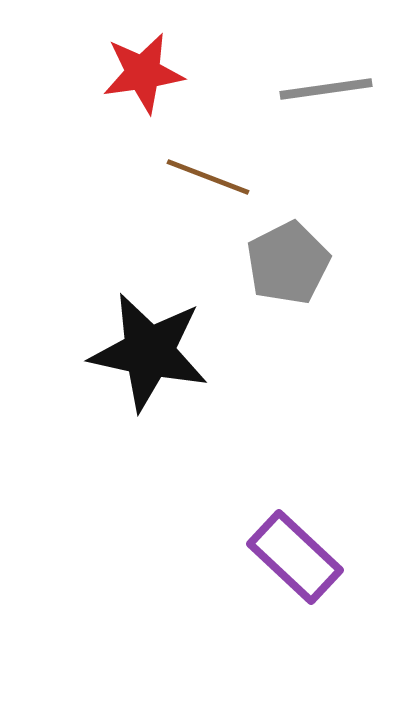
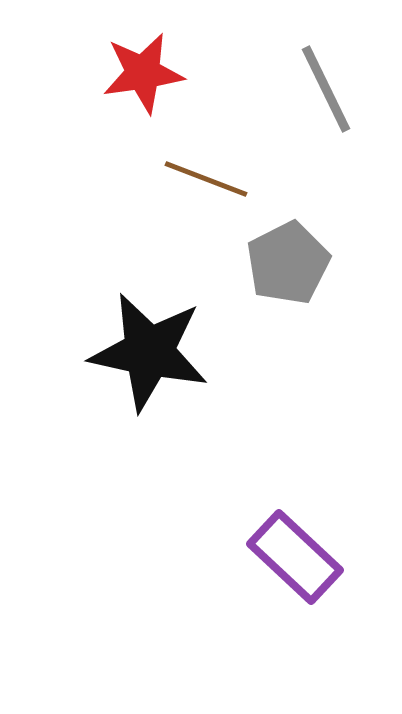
gray line: rotated 72 degrees clockwise
brown line: moved 2 px left, 2 px down
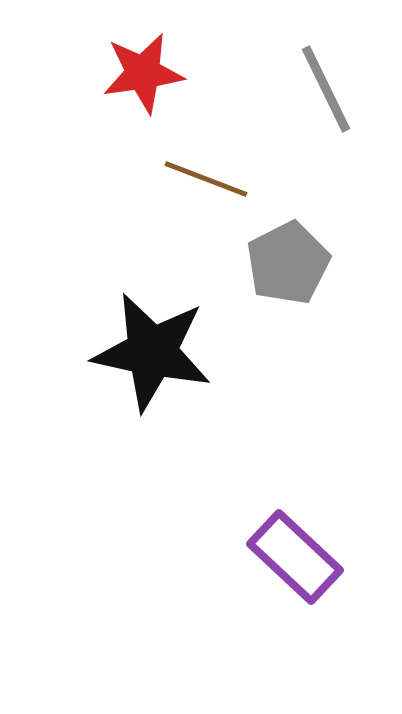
black star: moved 3 px right
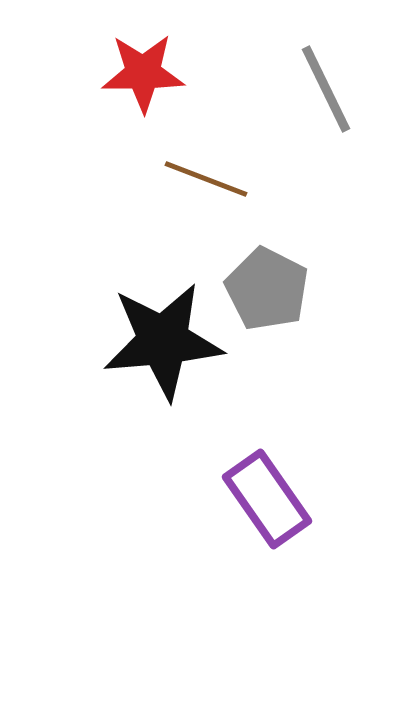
red star: rotated 8 degrees clockwise
gray pentagon: moved 21 px left, 26 px down; rotated 18 degrees counterclockwise
black star: moved 11 px right, 11 px up; rotated 17 degrees counterclockwise
purple rectangle: moved 28 px left, 58 px up; rotated 12 degrees clockwise
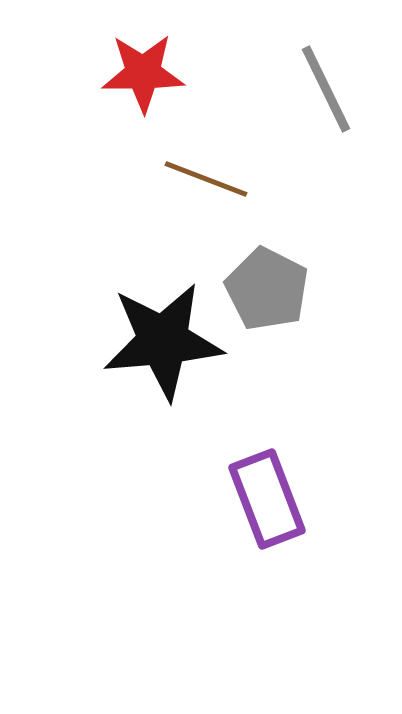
purple rectangle: rotated 14 degrees clockwise
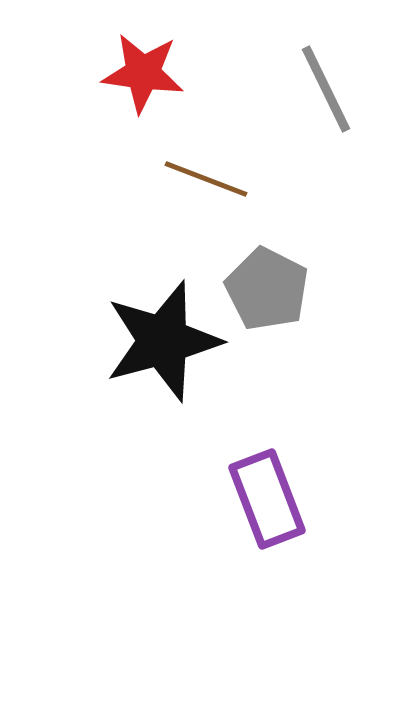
red star: rotated 8 degrees clockwise
black star: rotated 10 degrees counterclockwise
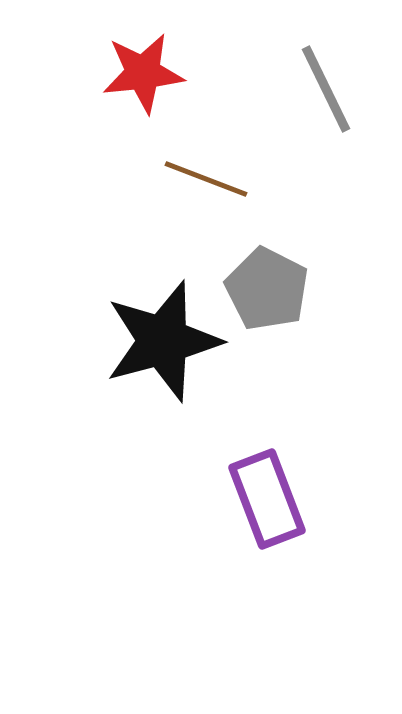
red star: rotated 14 degrees counterclockwise
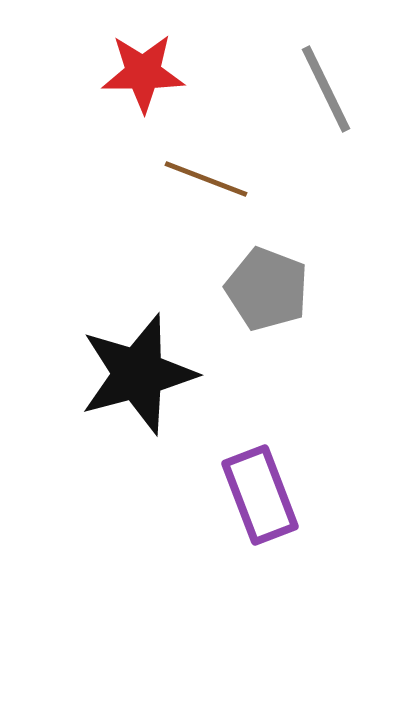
red star: rotated 6 degrees clockwise
gray pentagon: rotated 6 degrees counterclockwise
black star: moved 25 px left, 33 px down
purple rectangle: moved 7 px left, 4 px up
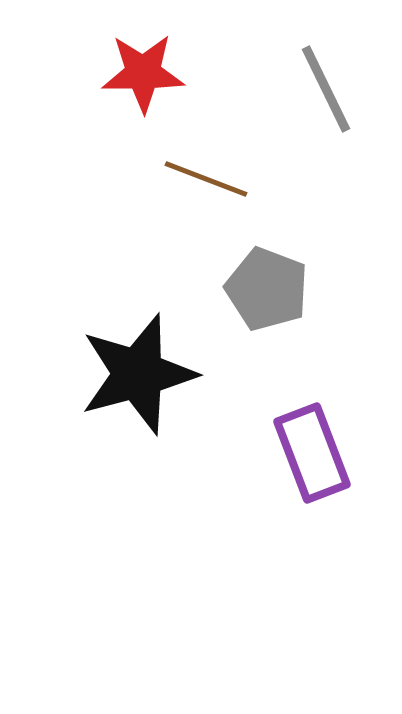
purple rectangle: moved 52 px right, 42 px up
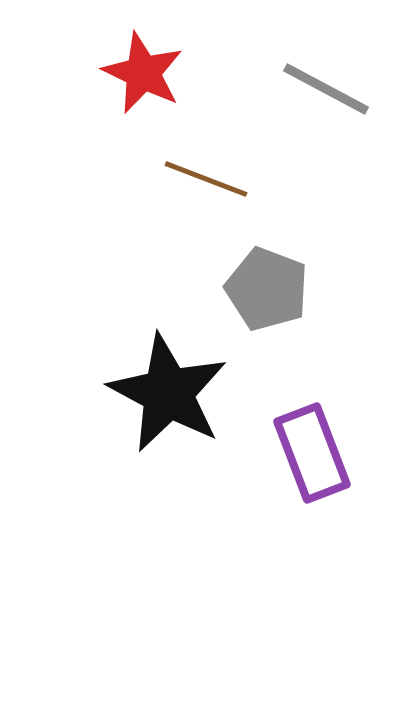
red star: rotated 26 degrees clockwise
gray line: rotated 36 degrees counterclockwise
black star: moved 30 px right, 19 px down; rotated 29 degrees counterclockwise
